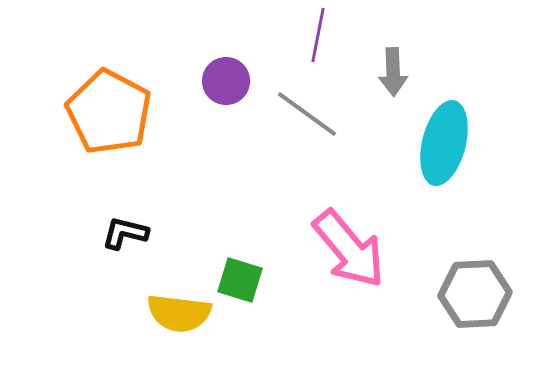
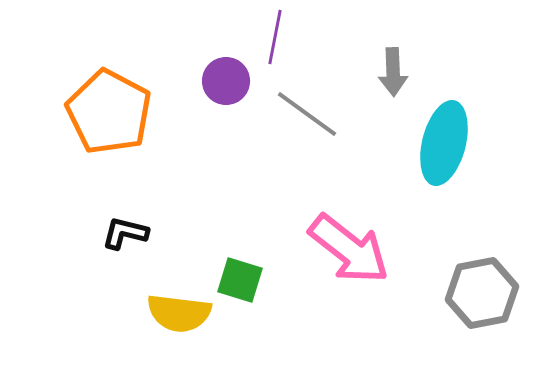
purple line: moved 43 px left, 2 px down
pink arrow: rotated 12 degrees counterclockwise
gray hexagon: moved 7 px right, 1 px up; rotated 8 degrees counterclockwise
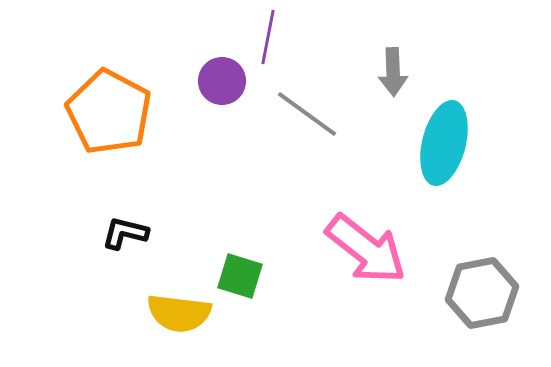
purple line: moved 7 px left
purple circle: moved 4 px left
pink arrow: moved 17 px right
green square: moved 4 px up
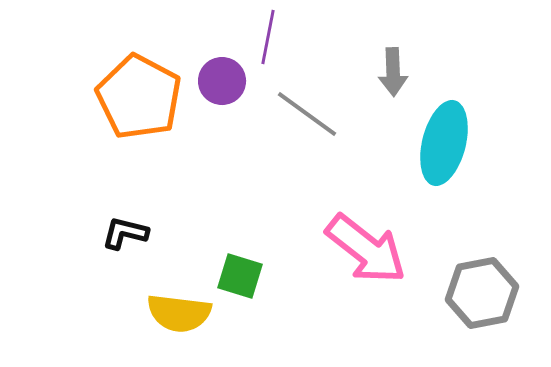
orange pentagon: moved 30 px right, 15 px up
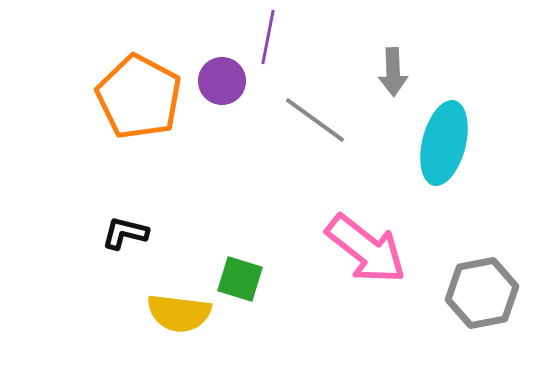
gray line: moved 8 px right, 6 px down
green square: moved 3 px down
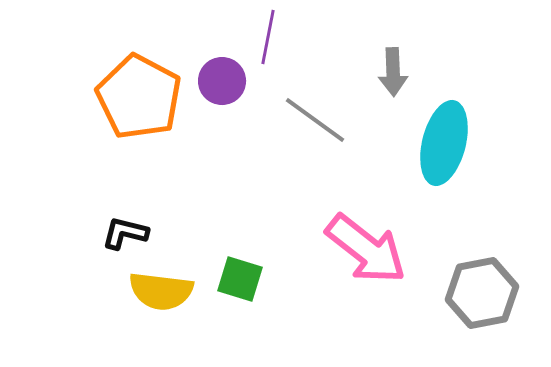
yellow semicircle: moved 18 px left, 22 px up
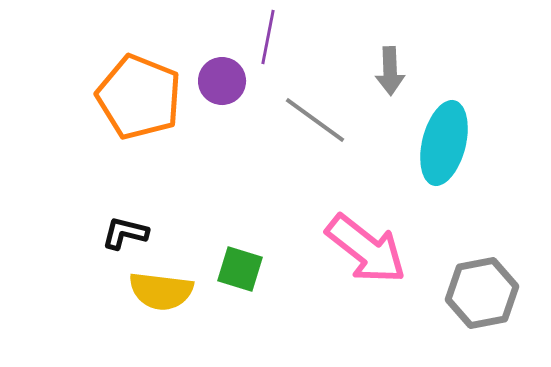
gray arrow: moved 3 px left, 1 px up
orange pentagon: rotated 6 degrees counterclockwise
green square: moved 10 px up
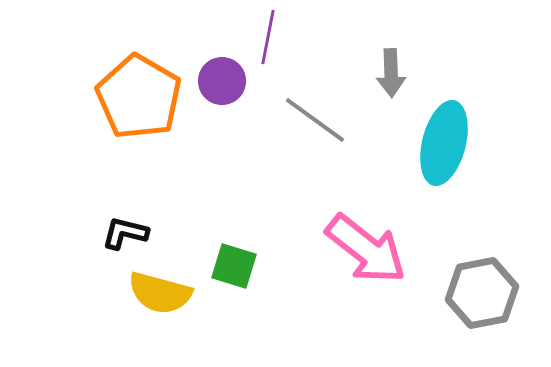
gray arrow: moved 1 px right, 2 px down
orange pentagon: rotated 8 degrees clockwise
green square: moved 6 px left, 3 px up
yellow semicircle: moved 1 px left, 2 px down; rotated 8 degrees clockwise
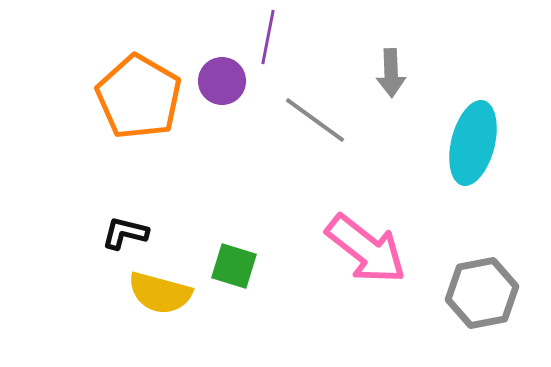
cyan ellipse: moved 29 px right
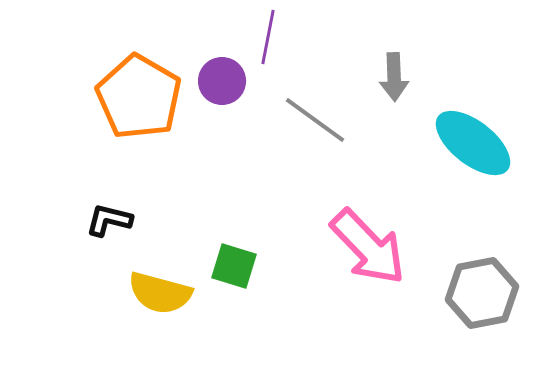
gray arrow: moved 3 px right, 4 px down
cyan ellipse: rotated 66 degrees counterclockwise
black L-shape: moved 16 px left, 13 px up
pink arrow: moved 2 px right, 2 px up; rotated 8 degrees clockwise
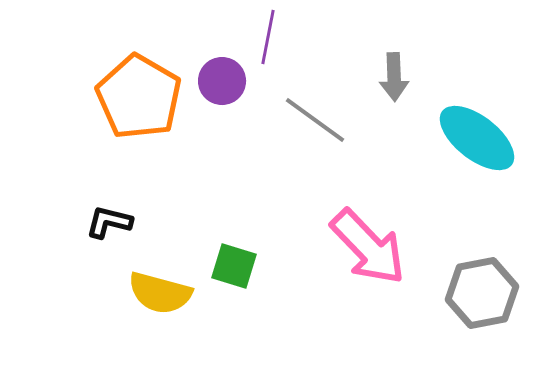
cyan ellipse: moved 4 px right, 5 px up
black L-shape: moved 2 px down
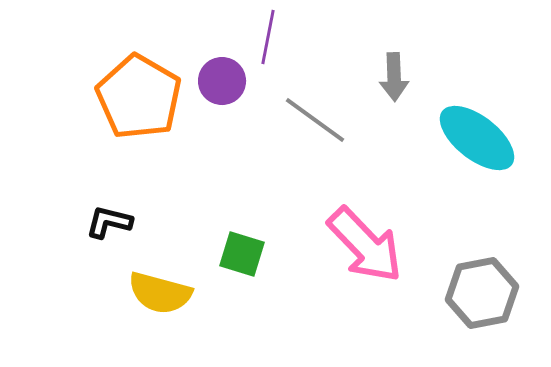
pink arrow: moved 3 px left, 2 px up
green square: moved 8 px right, 12 px up
